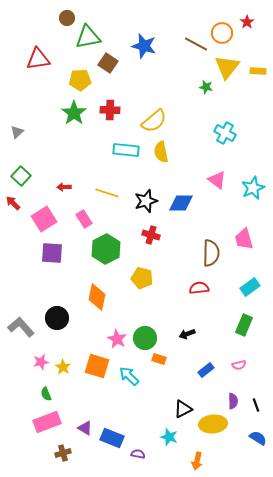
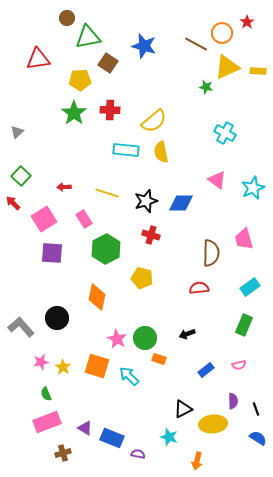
yellow triangle at (227, 67): rotated 28 degrees clockwise
black line at (256, 405): moved 4 px down
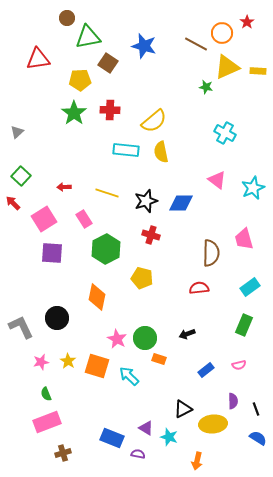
gray L-shape at (21, 327): rotated 16 degrees clockwise
yellow star at (63, 367): moved 5 px right, 6 px up
purple triangle at (85, 428): moved 61 px right
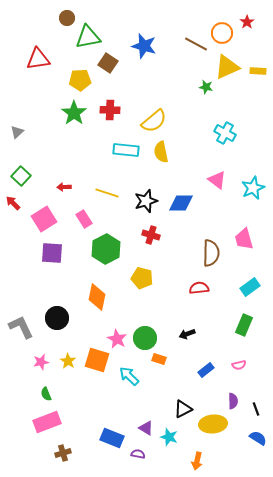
orange square at (97, 366): moved 6 px up
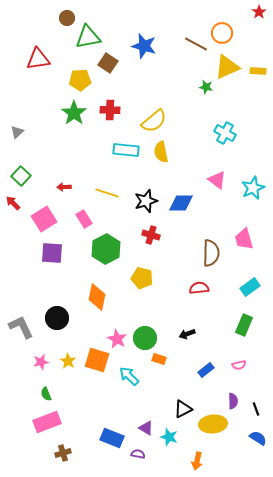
red star at (247, 22): moved 12 px right, 10 px up
